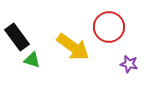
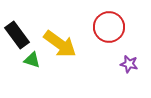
black rectangle: moved 2 px up
yellow arrow: moved 13 px left, 3 px up
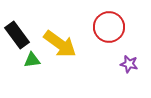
green triangle: rotated 24 degrees counterclockwise
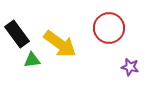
red circle: moved 1 px down
black rectangle: moved 1 px up
purple star: moved 1 px right, 3 px down
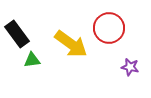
yellow arrow: moved 11 px right
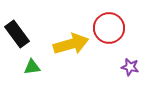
yellow arrow: rotated 52 degrees counterclockwise
green triangle: moved 7 px down
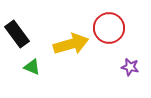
green triangle: rotated 30 degrees clockwise
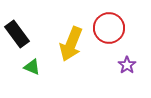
yellow arrow: rotated 128 degrees clockwise
purple star: moved 3 px left, 2 px up; rotated 24 degrees clockwise
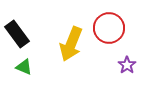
green triangle: moved 8 px left
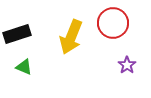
red circle: moved 4 px right, 5 px up
black rectangle: rotated 72 degrees counterclockwise
yellow arrow: moved 7 px up
